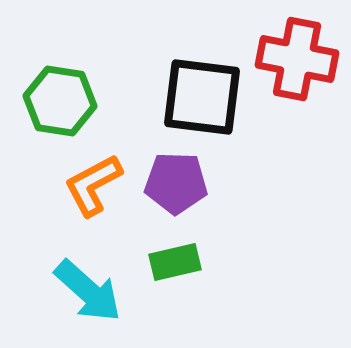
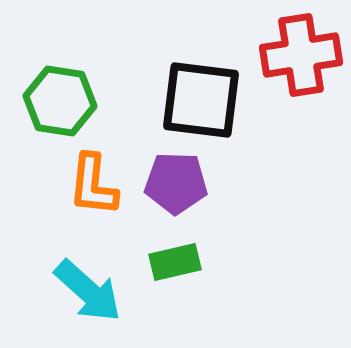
red cross: moved 4 px right, 4 px up; rotated 20 degrees counterclockwise
black square: moved 1 px left, 3 px down
orange L-shape: rotated 56 degrees counterclockwise
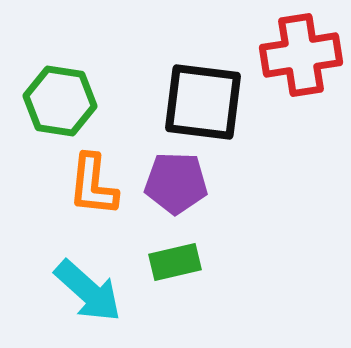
black square: moved 2 px right, 2 px down
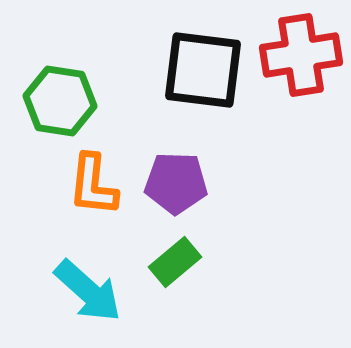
black square: moved 32 px up
green rectangle: rotated 27 degrees counterclockwise
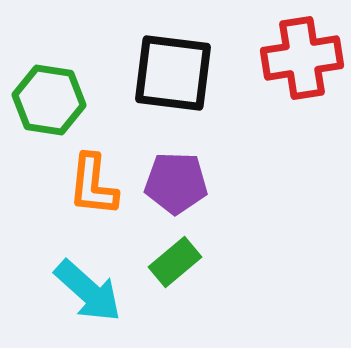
red cross: moved 1 px right, 3 px down
black square: moved 30 px left, 3 px down
green hexagon: moved 11 px left, 1 px up
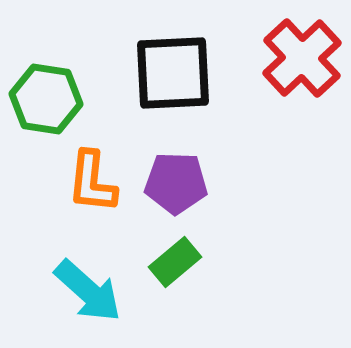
red cross: rotated 34 degrees counterclockwise
black square: rotated 10 degrees counterclockwise
green hexagon: moved 3 px left, 1 px up
orange L-shape: moved 1 px left, 3 px up
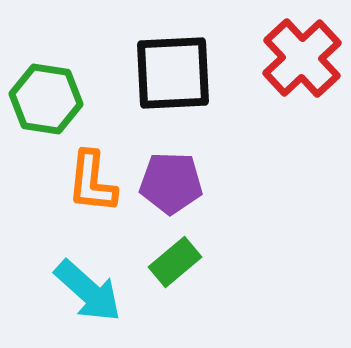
purple pentagon: moved 5 px left
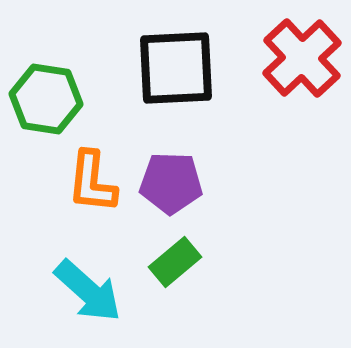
black square: moved 3 px right, 5 px up
